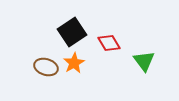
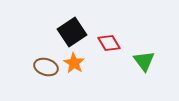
orange star: rotated 10 degrees counterclockwise
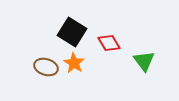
black square: rotated 24 degrees counterclockwise
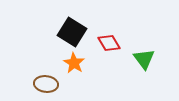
green triangle: moved 2 px up
brown ellipse: moved 17 px down; rotated 10 degrees counterclockwise
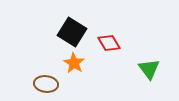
green triangle: moved 5 px right, 10 px down
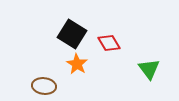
black square: moved 2 px down
orange star: moved 3 px right, 1 px down
brown ellipse: moved 2 px left, 2 px down
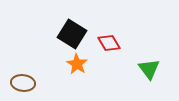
brown ellipse: moved 21 px left, 3 px up
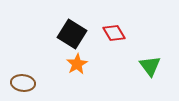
red diamond: moved 5 px right, 10 px up
orange star: rotated 10 degrees clockwise
green triangle: moved 1 px right, 3 px up
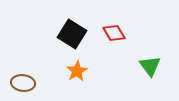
orange star: moved 7 px down
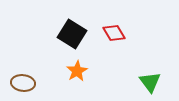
green triangle: moved 16 px down
